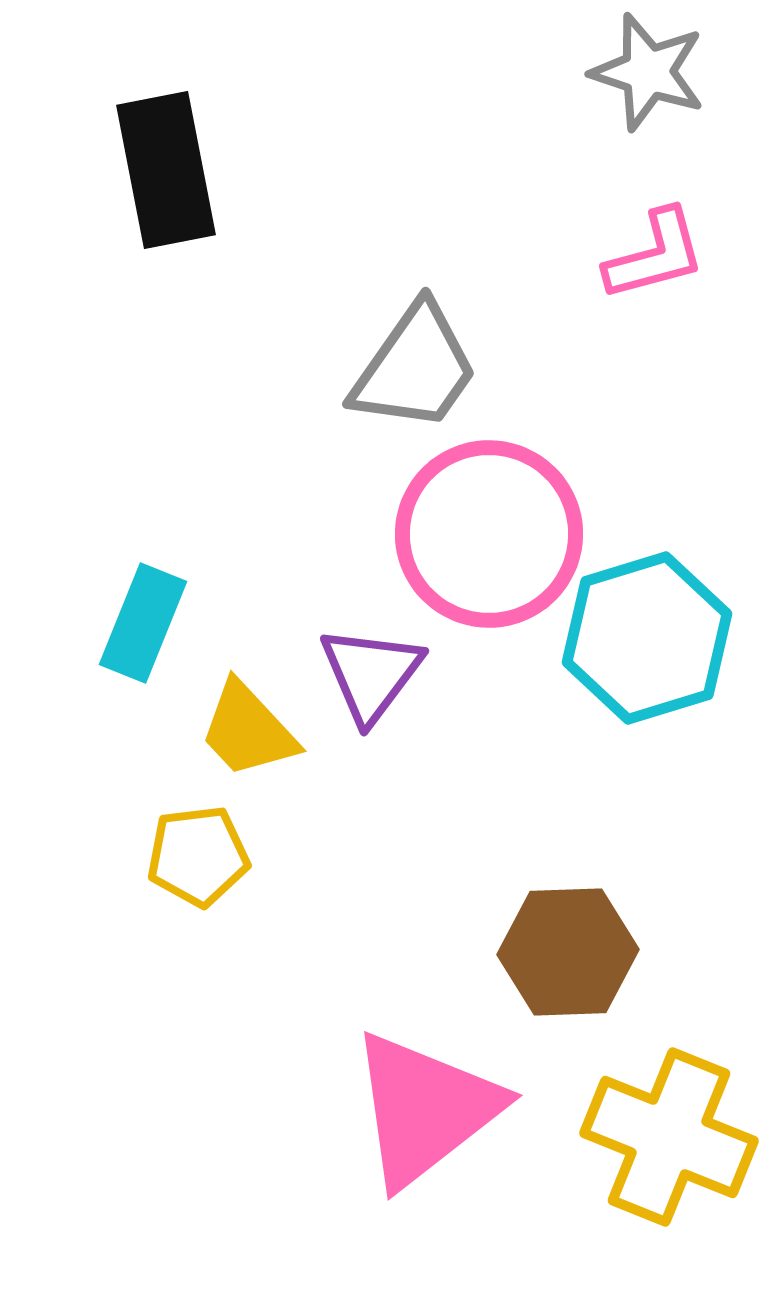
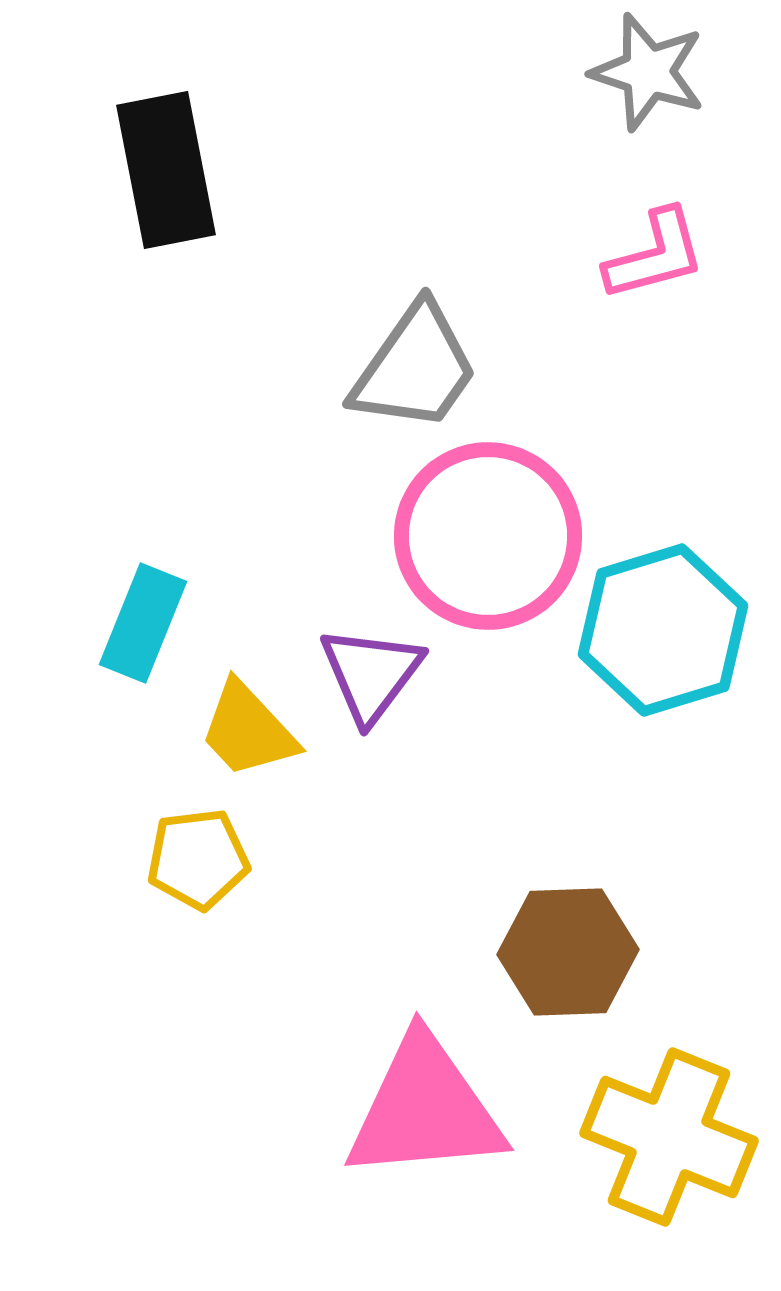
pink circle: moved 1 px left, 2 px down
cyan hexagon: moved 16 px right, 8 px up
yellow pentagon: moved 3 px down
pink triangle: rotated 33 degrees clockwise
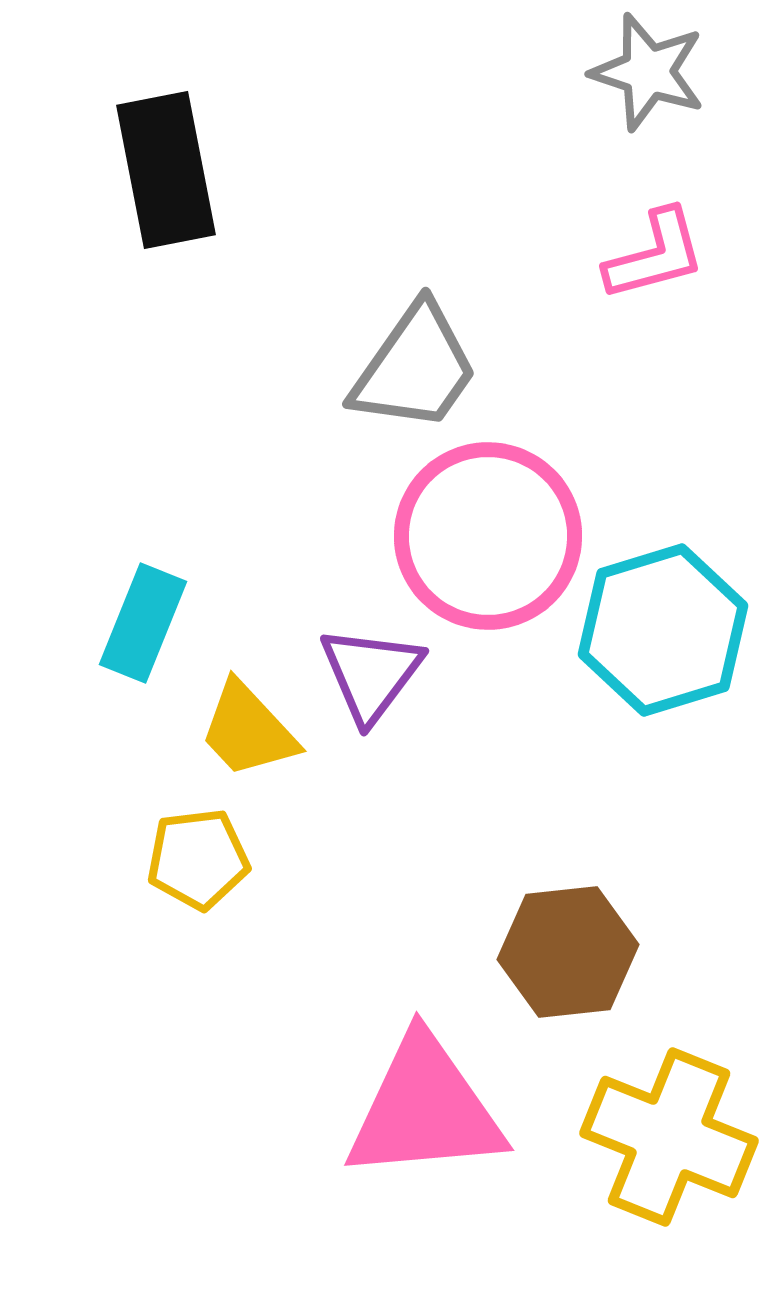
brown hexagon: rotated 4 degrees counterclockwise
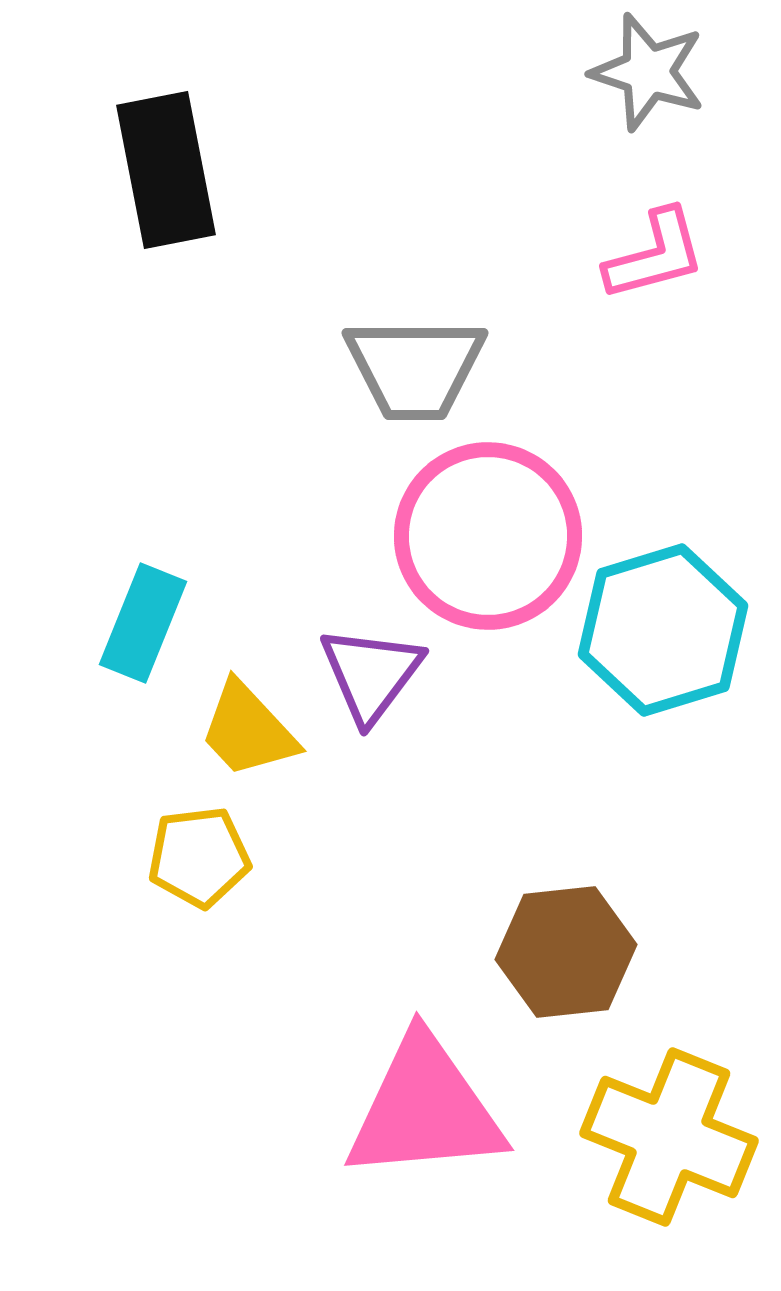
gray trapezoid: rotated 55 degrees clockwise
yellow pentagon: moved 1 px right, 2 px up
brown hexagon: moved 2 px left
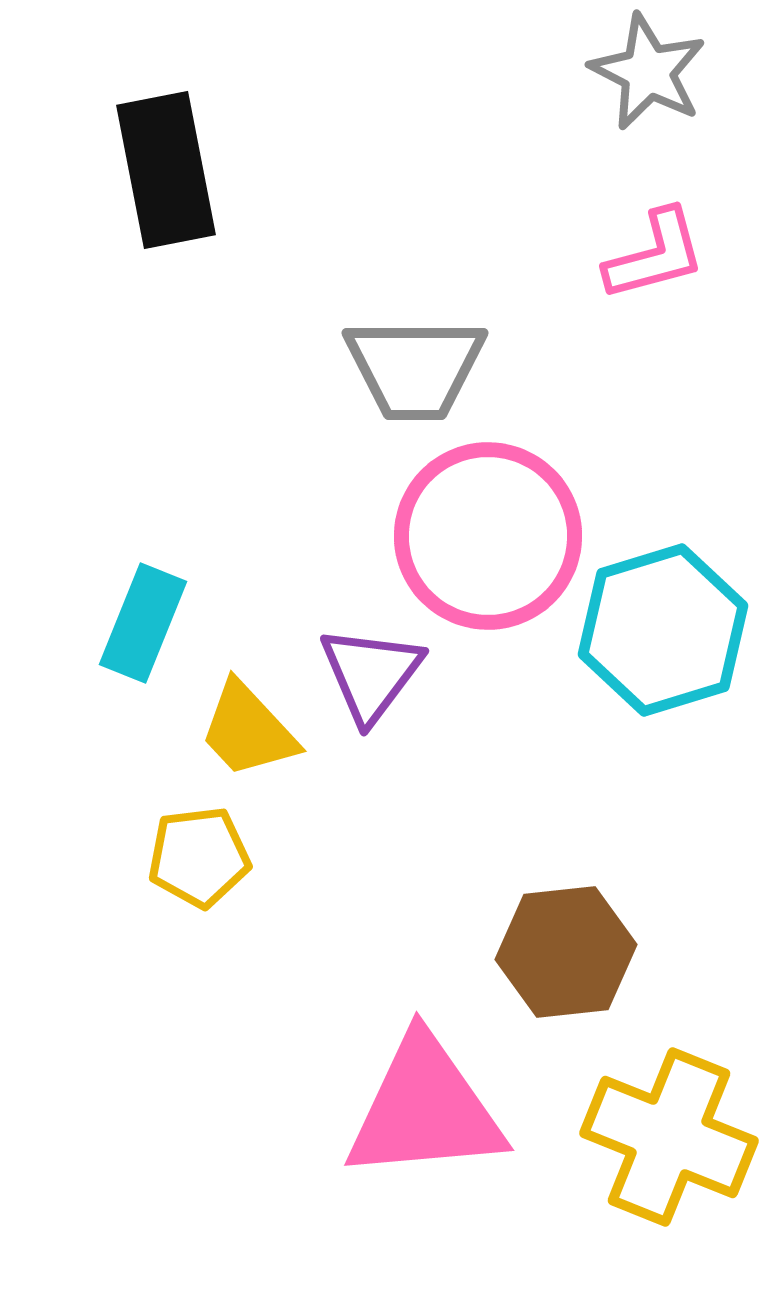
gray star: rotated 9 degrees clockwise
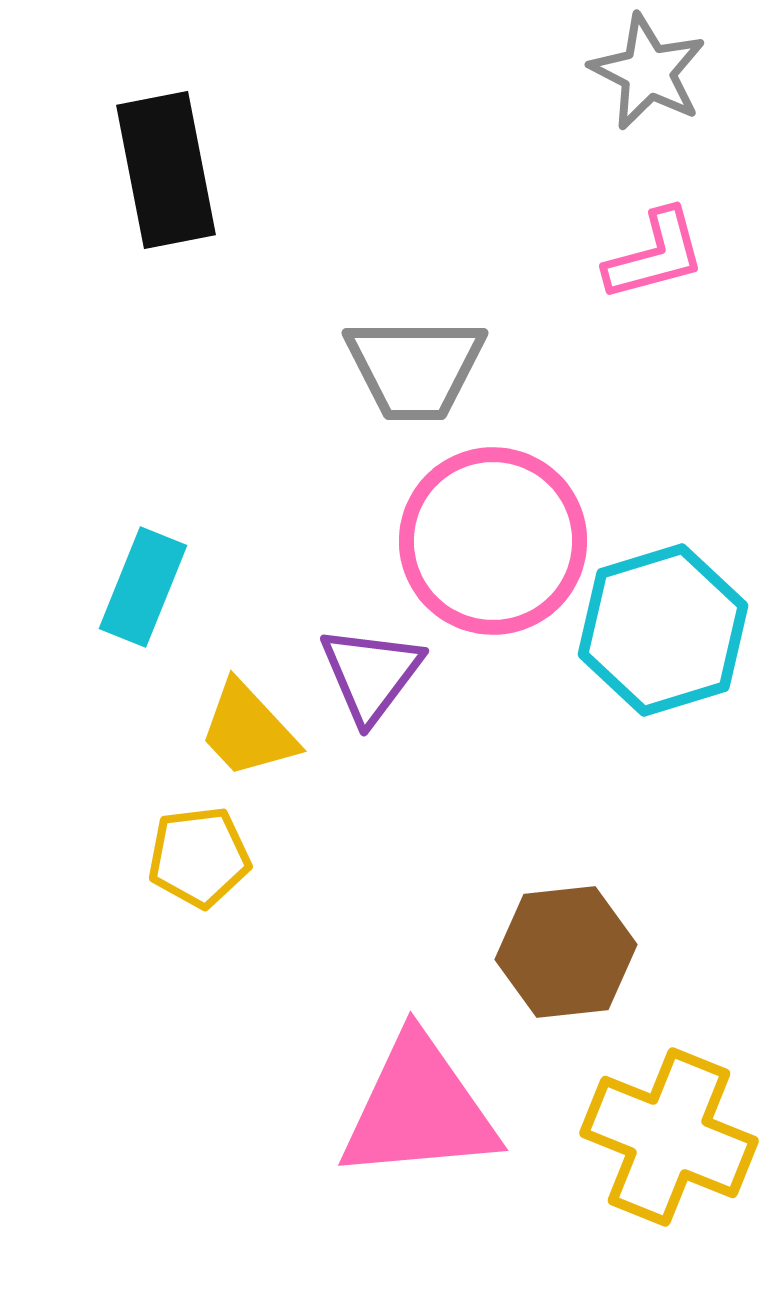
pink circle: moved 5 px right, 5 px down
cyan rectangle: moved 36 px up
pink triangle: moved 6 px left
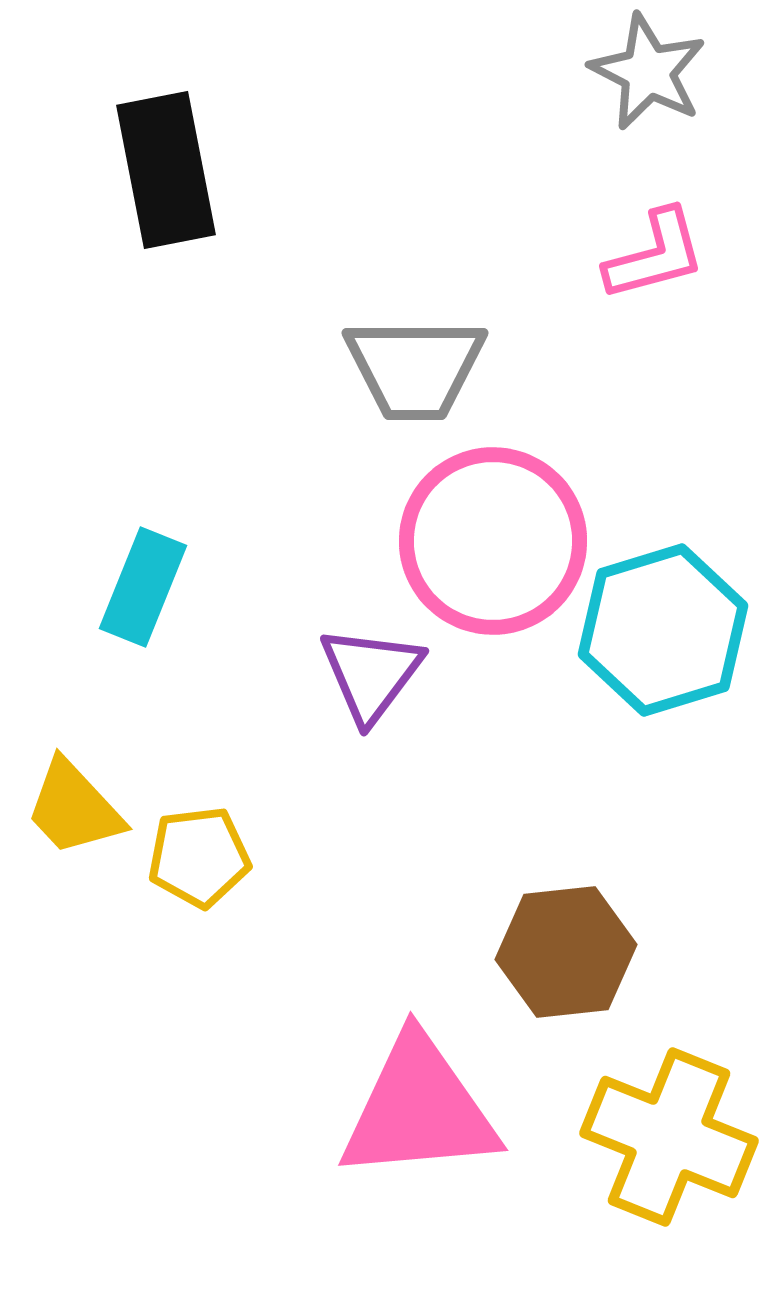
yellow trapezoid: moved 174 px left, 78 px down
